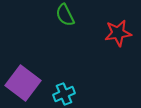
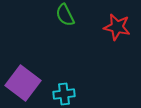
red star: moved 1 px left, 6 px up; rotated 20 degrees clockwise
cyan cross: rotated 15 degrees clockwise
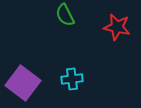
cyan cross: moved 8 px right, 15 px up
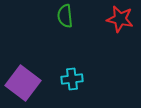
green semicircle: moved 1 px down; rotated 20 degrees clockwise
red star: moved 3 px right, 8 px up
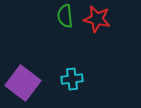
red star: moved 23 px left
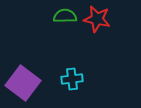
green semicircle: rotated 95 degrees clockwise
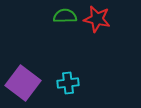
cyan cross: moved 4 px left, 4 px down
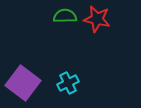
cyan cross: rotated 20 degrees counterclockwise
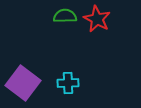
red star: rotated 16 degrees clockwise
cyan cross: rotated 25 degrees clockwise
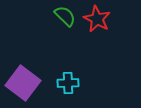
green semicircle: rotated 45 degrees clockwise
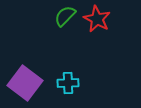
green semicircle: rotated 90 degrees counterclockwise
purple square: moved 2 px right
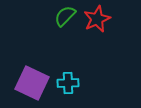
red star: rotated 20 degrees clockwise
purple square: moved 7 px right; rotated 12 degrees counterclockwise
